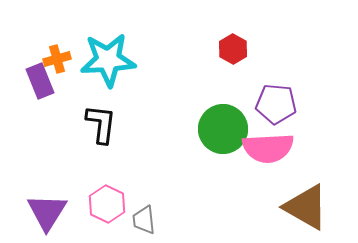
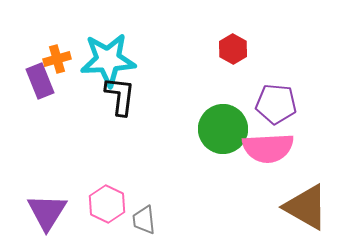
black L-shape: moved 19 px right, 28 px up
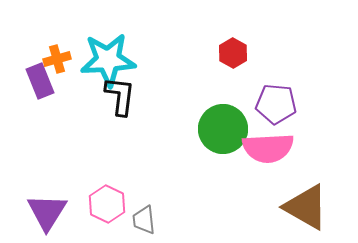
red hexagon: moved 4 px down
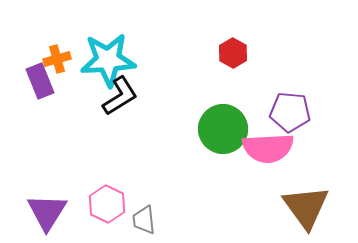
black L-shape: rotated 51 degrees clockwise
purple pentagon: moved 14 px right, 8 px down
brown triangle: rotated 24 degrees clockwise
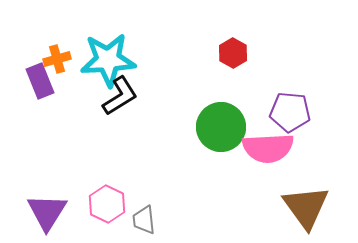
green circle: moved 2 px left, 2 px up
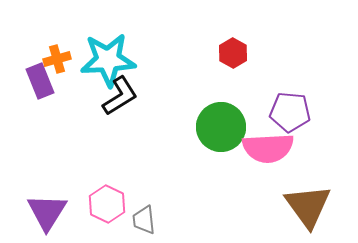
brown triangle: moved 2 px right, 1 px up
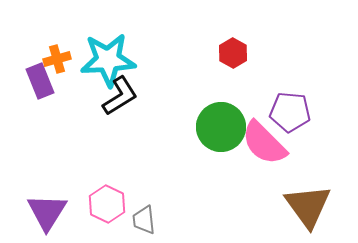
pink semicircle: moved 4 px left, 5 px up; rotated 48 degrees clockwise
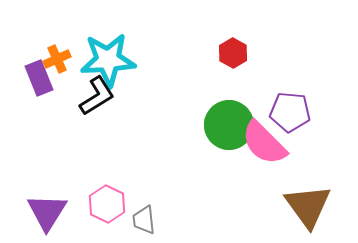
orange cross: rotated 8 degrees counterclockwise
purple rectangle: moved 1 px left, 3 px up
black L-shape: moved 23 px left
green circle: moved 8 px right, 2 px up
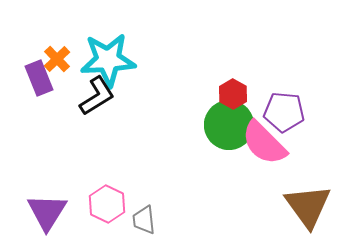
red hexagon: moved 41 px down
orange cross: rotated 20 degrees counterclockwise
purple pentagon: moved 6 px left
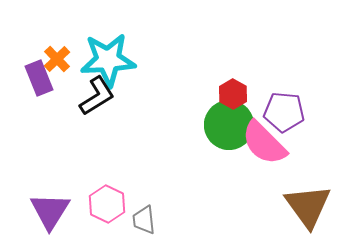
purple triangle: moved 3 px right, 1 px up
